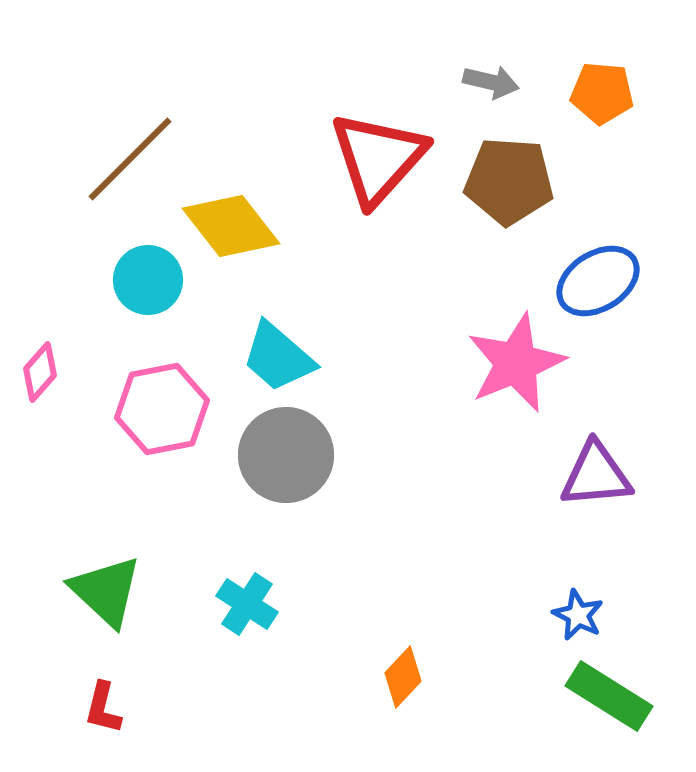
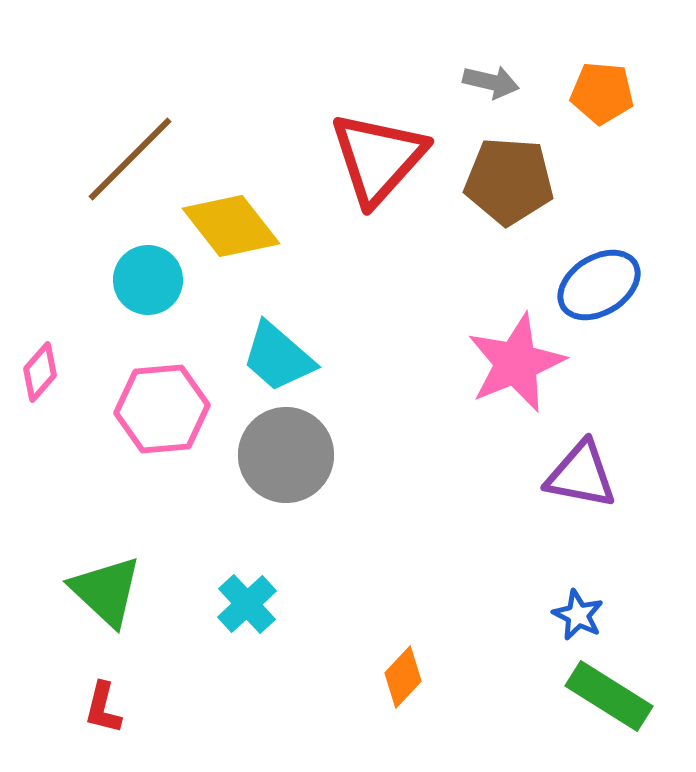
blue ellipse: moved 1 px right, 4 px down
pink hexagon: rotated 6 degrees clockwise
purple triangle: moved 15 px left; rotated 16 degrees clockwise
cyan cross: rotated 14 degrees clockwise
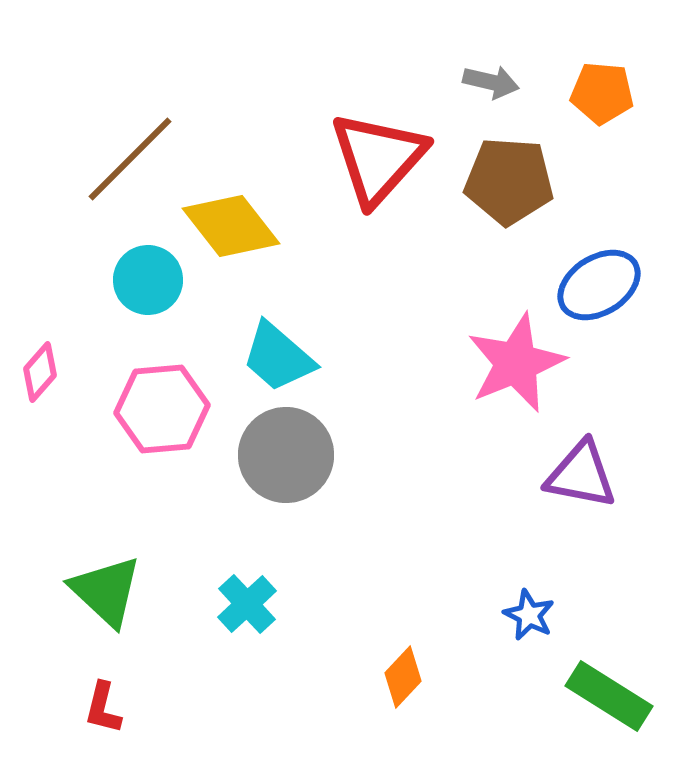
blue star: moved 49 px left
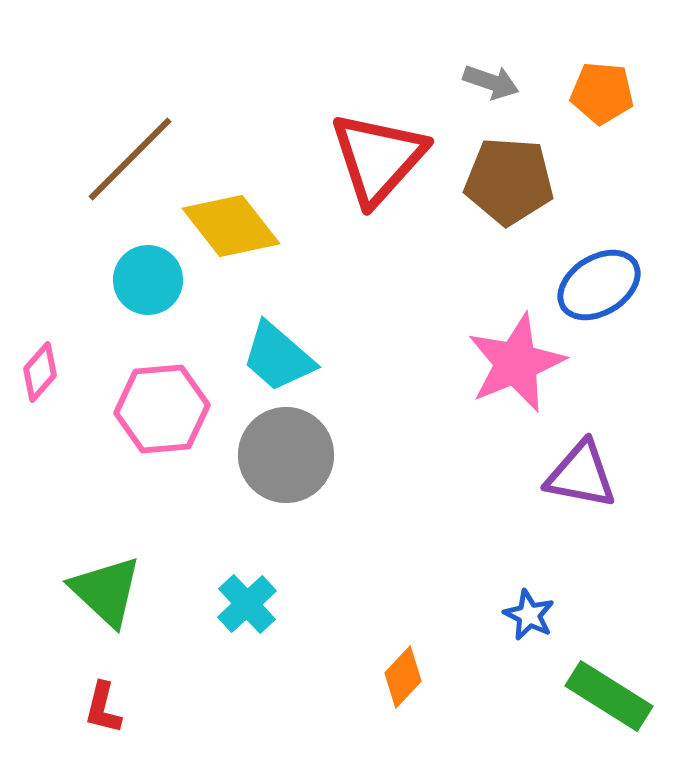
gray arrow: rotated 6 degrees clockwise
